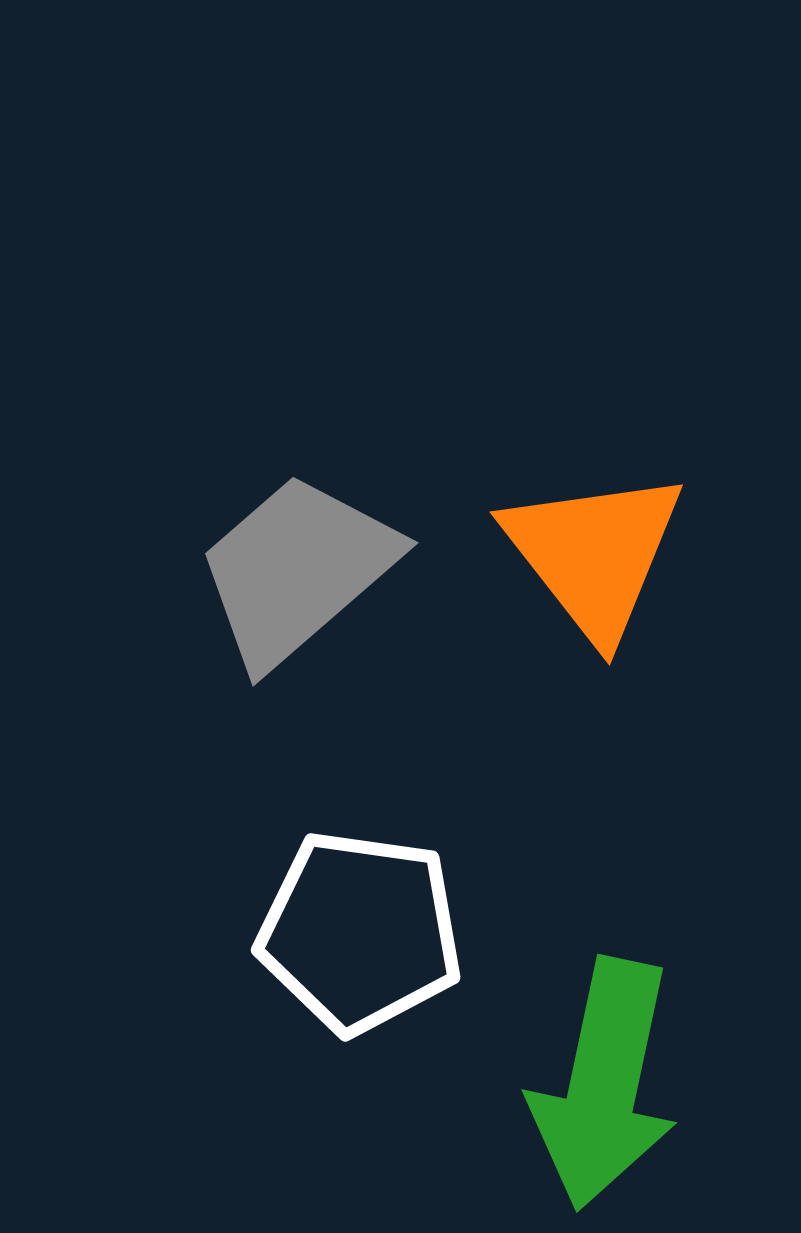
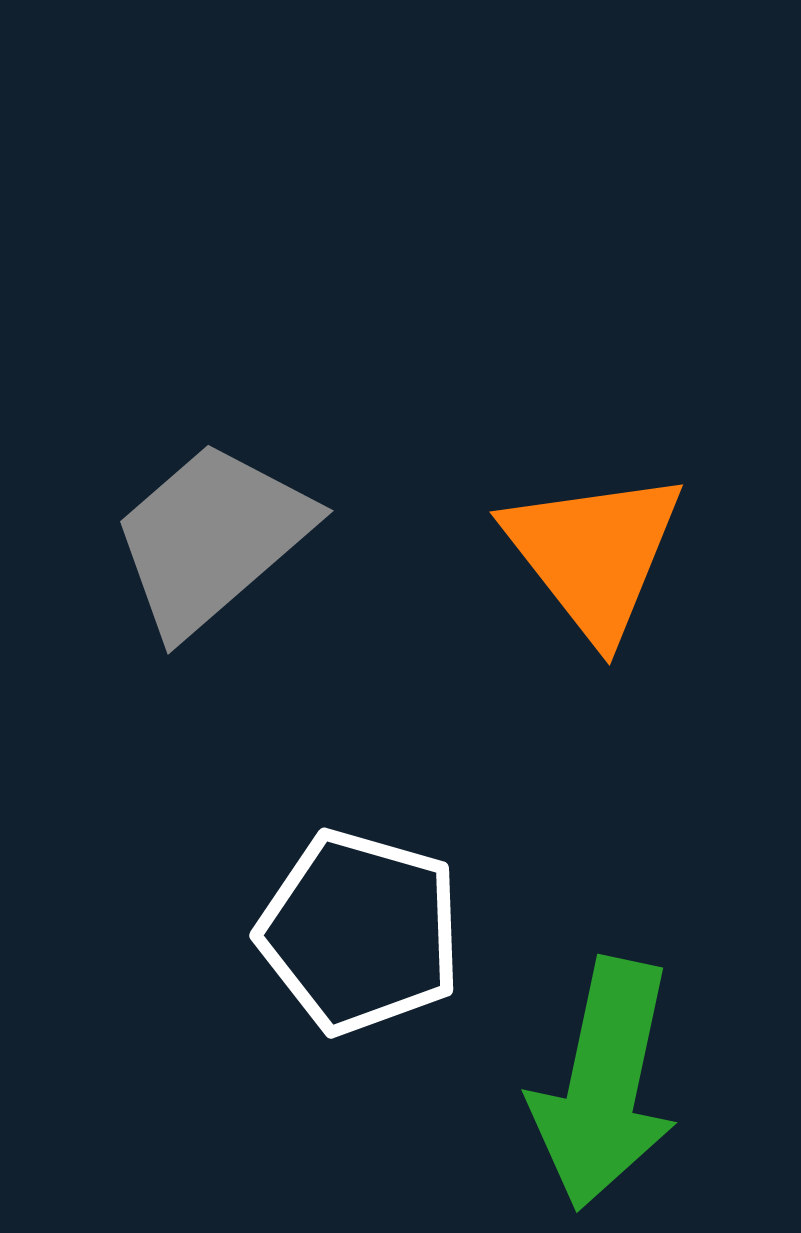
gray trapezoid: moved 85 px left, 32 px up
white pentagon: rotated 8 degrees clockwise
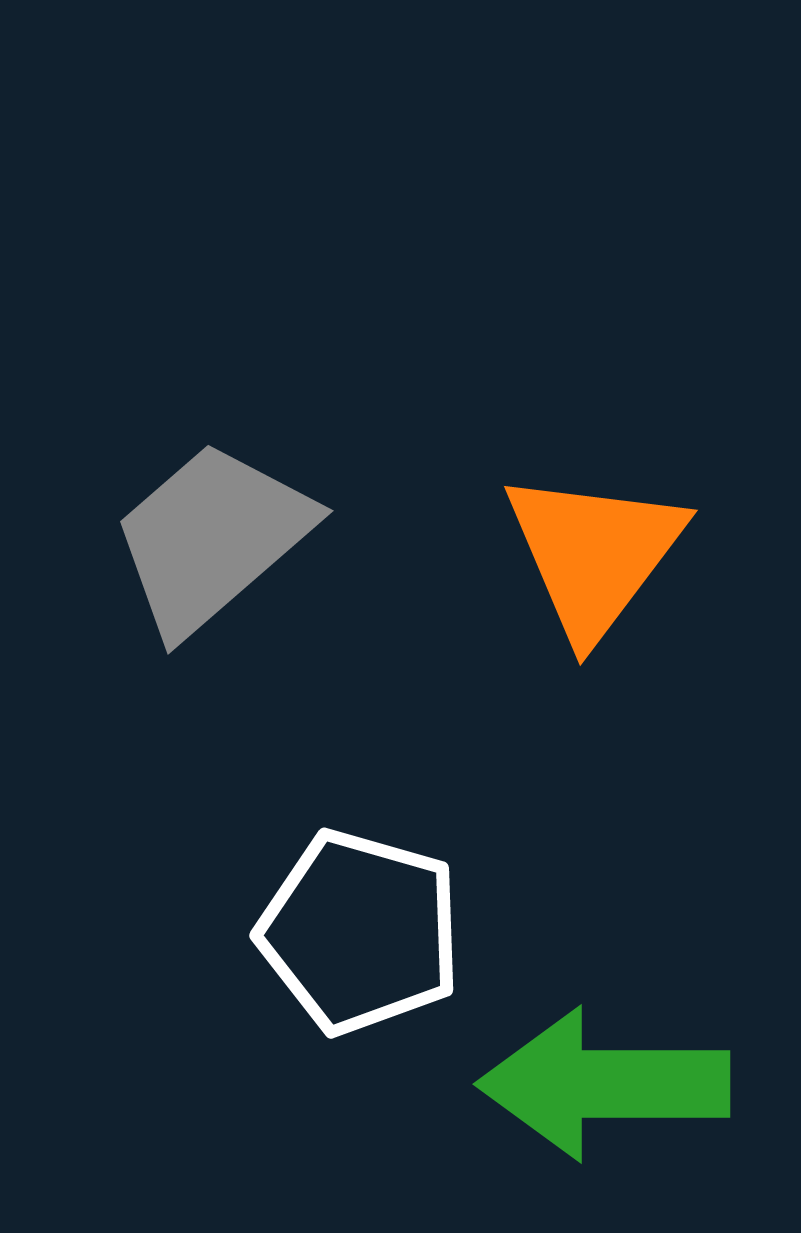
orange triangle: rotated 15 degrees clockwise
green arrow: rotated 78 degrees clockwise
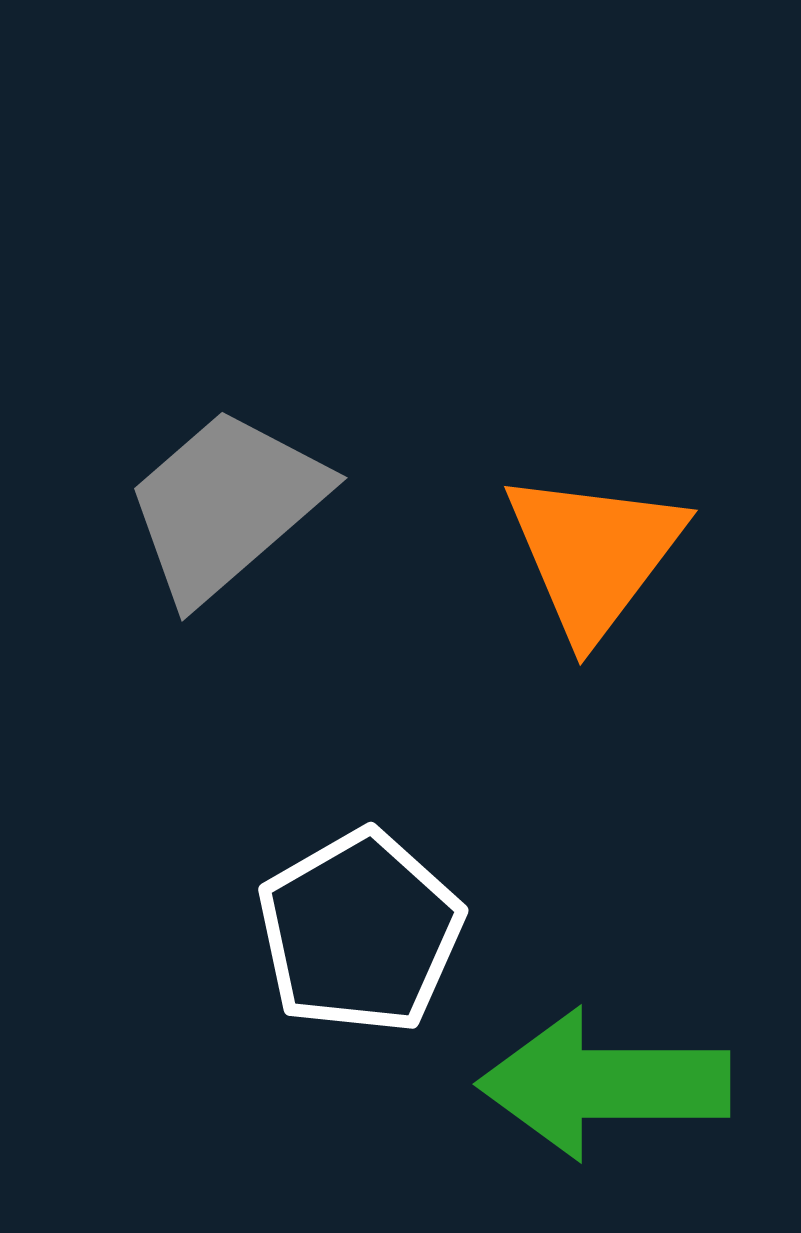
gray trapezoid: moved 14 px right, 33 px up
white pentagon: rotated 26 degrees clockwise
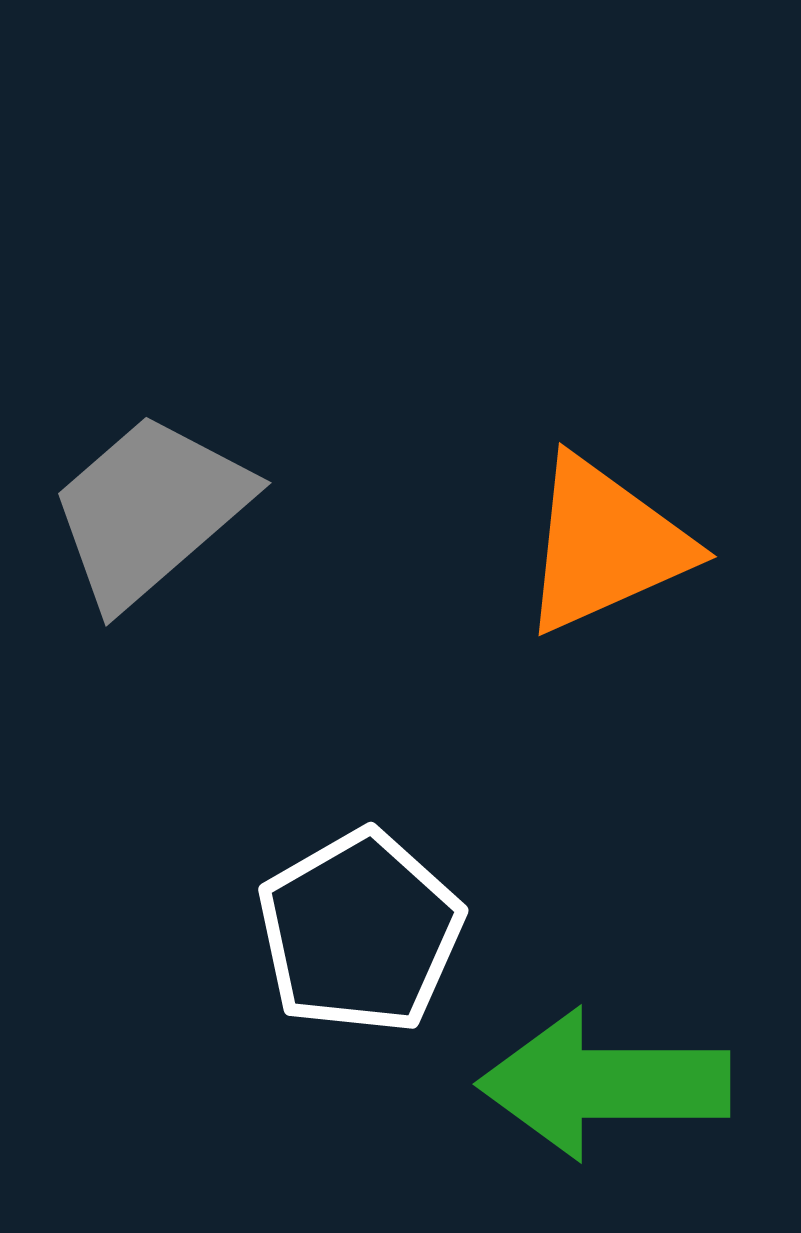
gray trapezoid: moved 76 px left, 5 px down
orange triangle: moved 11 px right, 9 px up; rotated 29 degrees clockwise
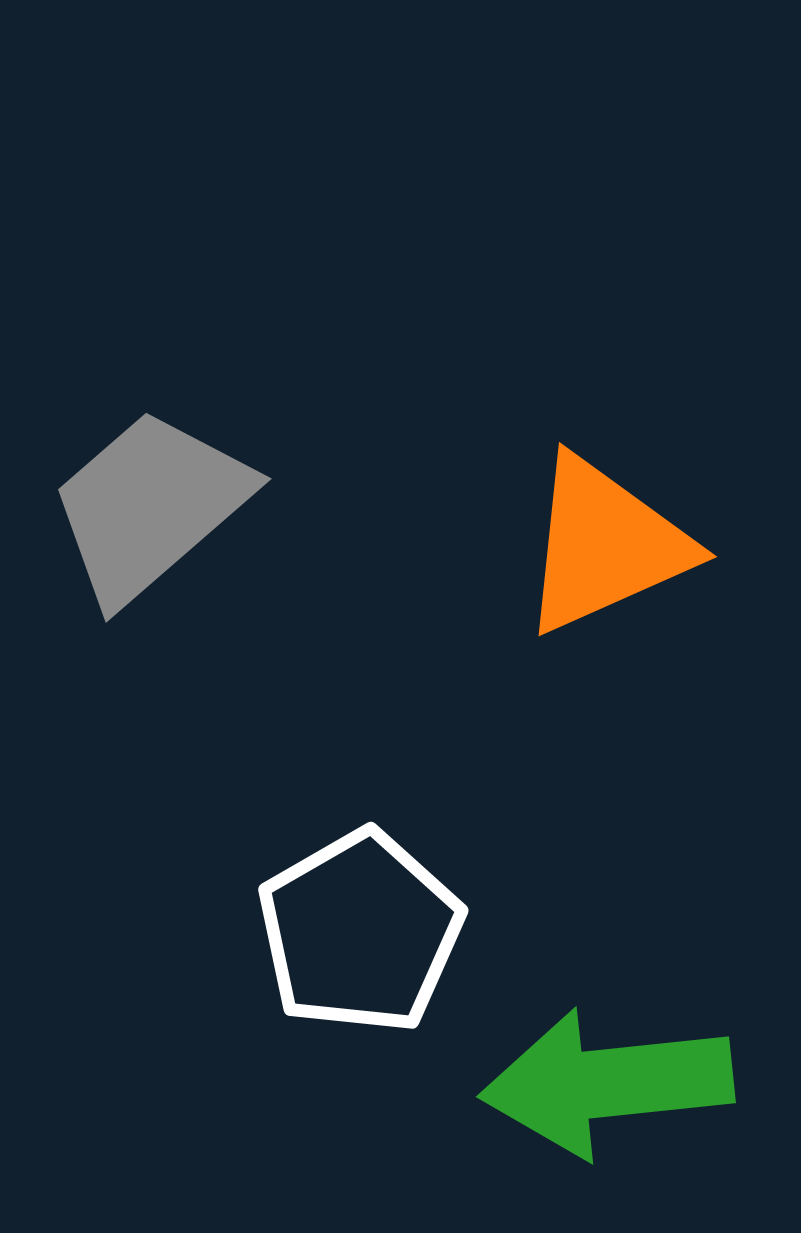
gray trapezoid: moved 4 px up
green arrow: moved 3 px right, 1 px up; rotated 6 degrees counterclockwise
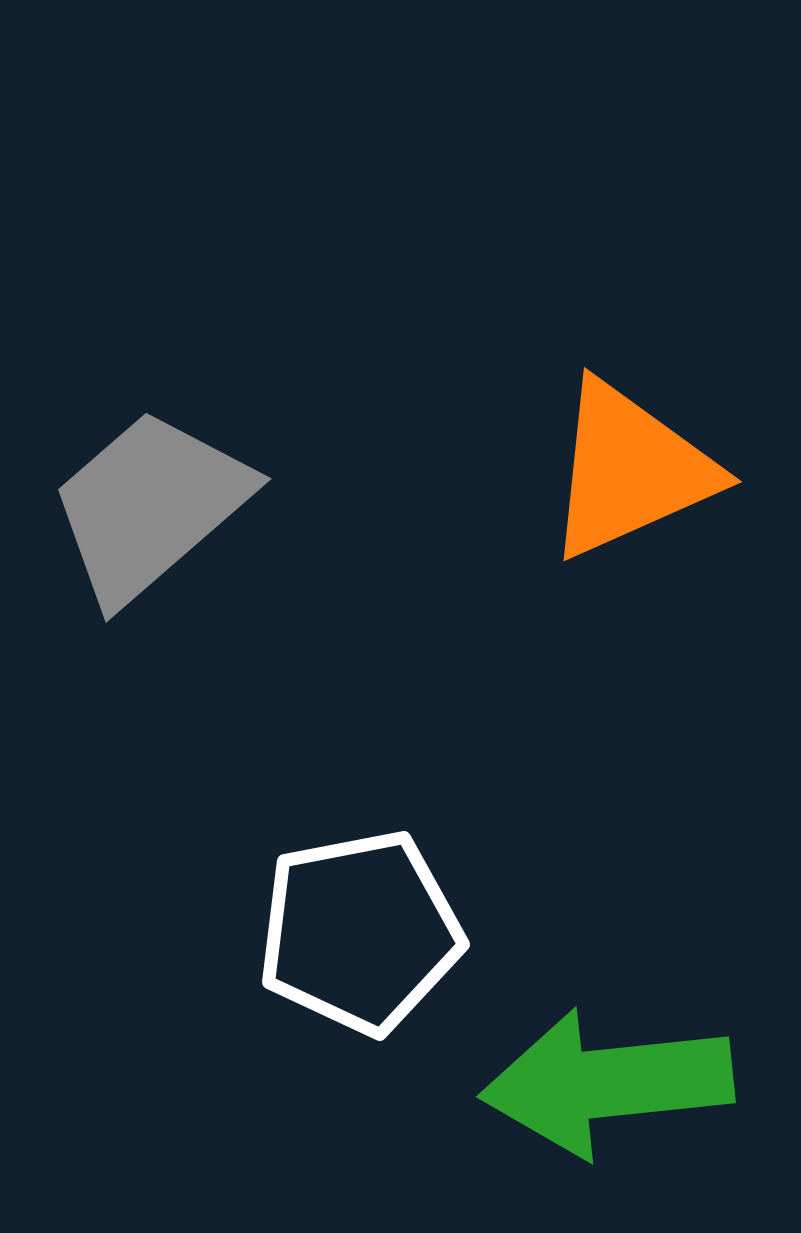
orange triangle: moved 25 px right, 75 px up
white pentagon: rotated 19 degrees clockwise
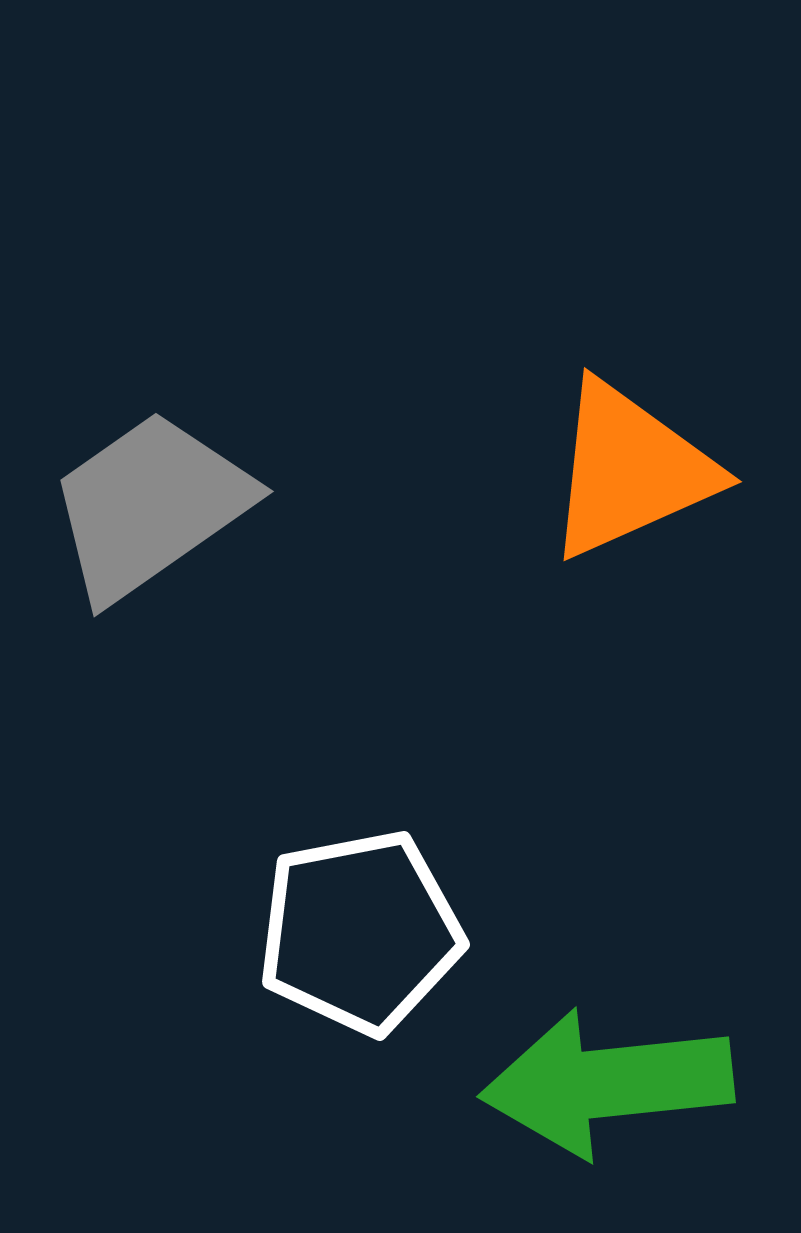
gray trapezoid: rotated 6 degrees clockwise
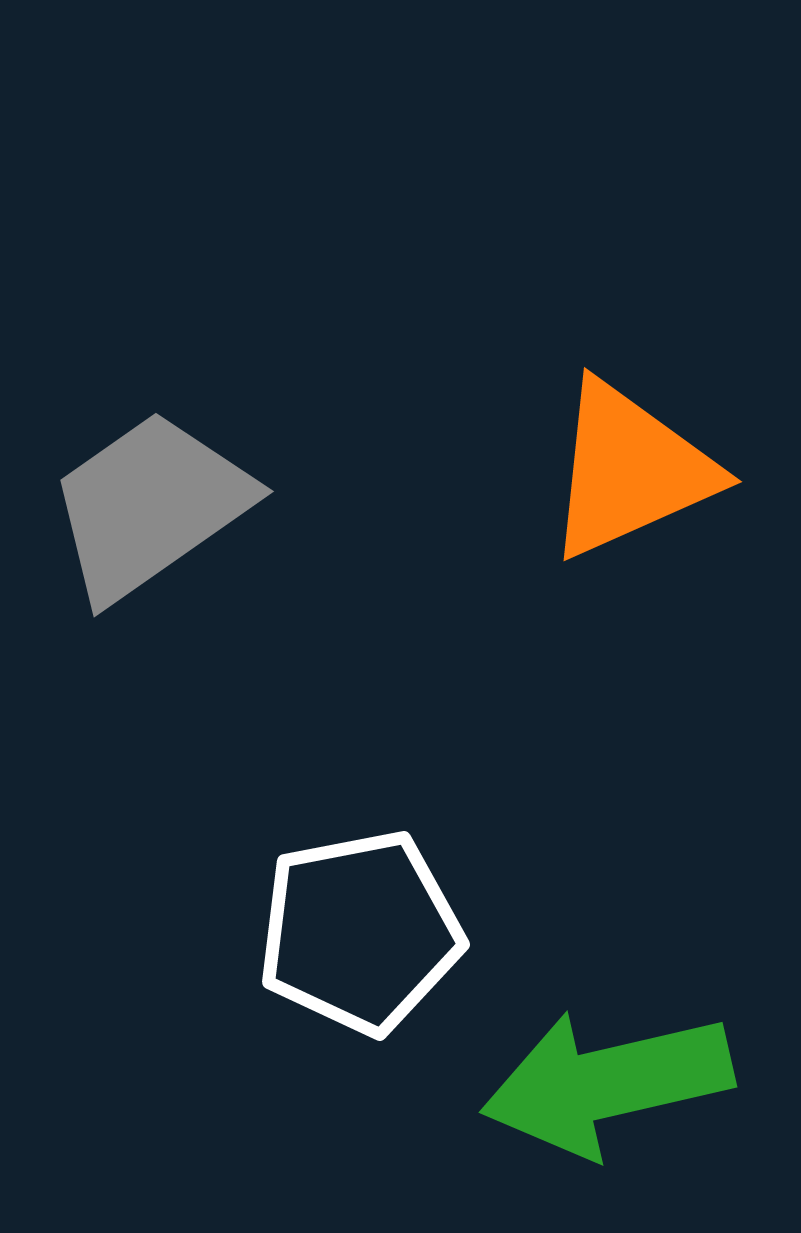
green arrow: rotated 7 degrees counterclockwise
